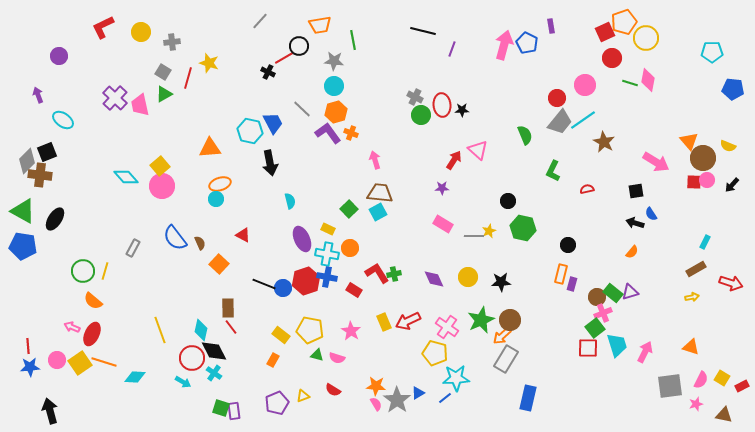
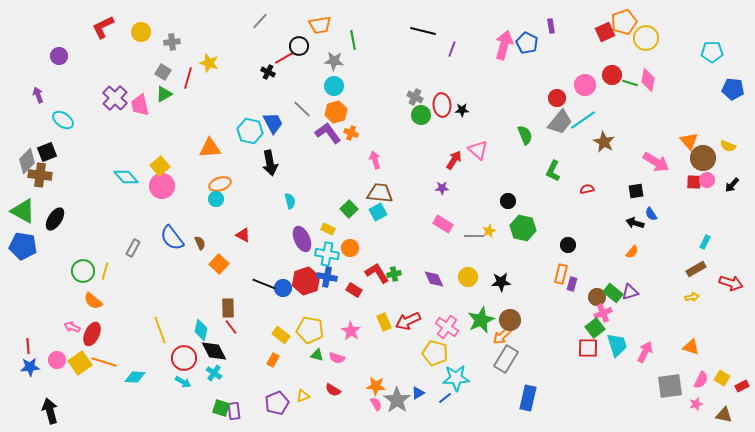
red circle at (612, 58): moved 17 px down
blue semicircle at (175, 238): moved 3 px left
red circle at (192, 358): moved 8 px left
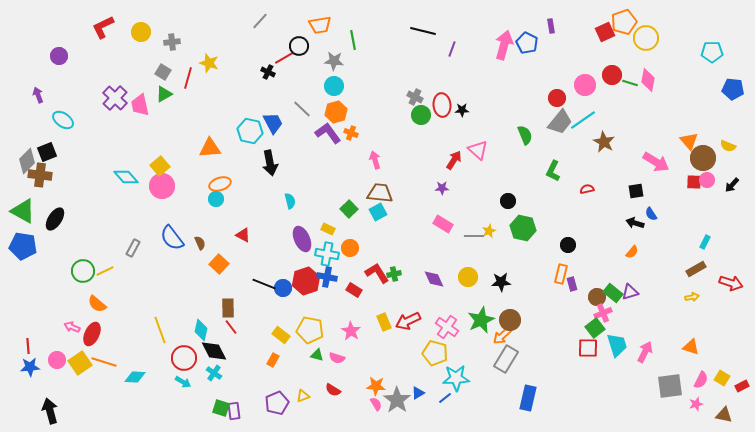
yellow line at (105, 271): rotated 48 degrees clockwise
purple rectangle at (572, 284): rotated 32 degrees counterclockwise
orange semicircle at (93, 301): moved 4 px right, 3 px down
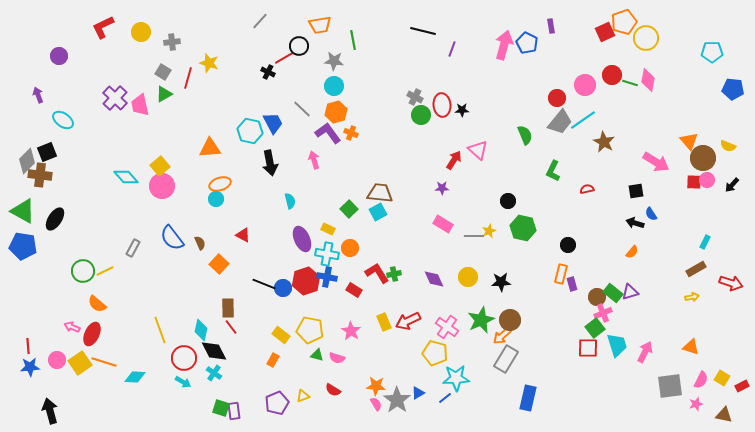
pink arrow at (375, 160): moved 61 px left
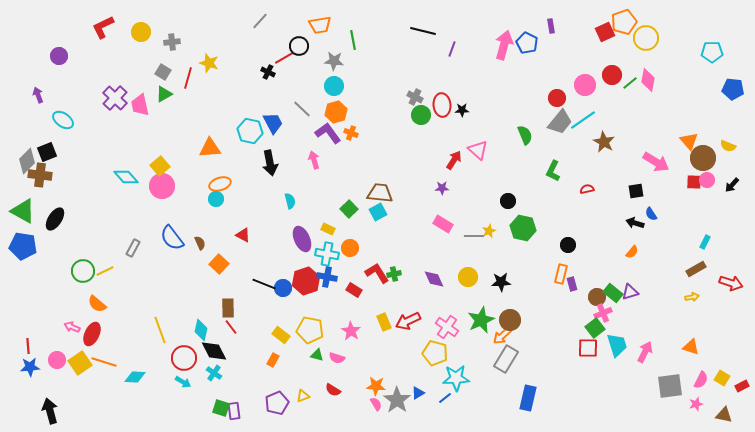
green line at (630, 83): rotated 56 degrees counterclockwise
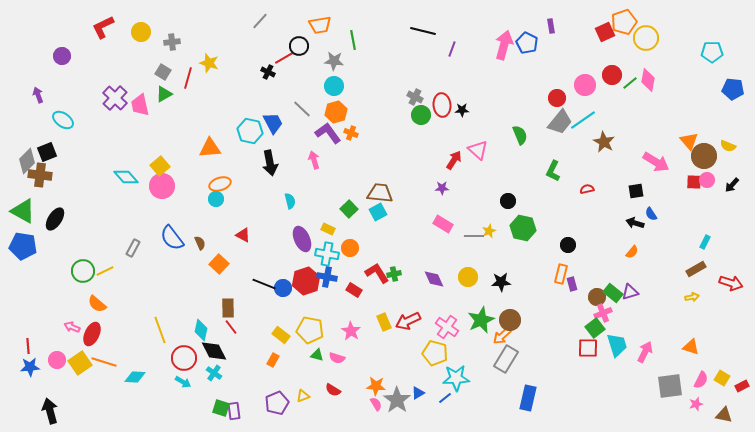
purple circle at (59, 56): moved 3 px right
green semicircle at (525, 135): moved 5 px left
brown circle at (703, 158): moved 1 px right, 2 px up
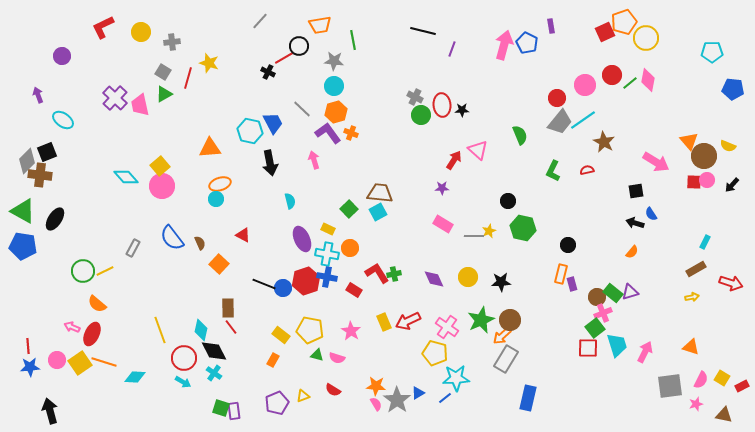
red semicircle at (587, 189): moved 19 px up
